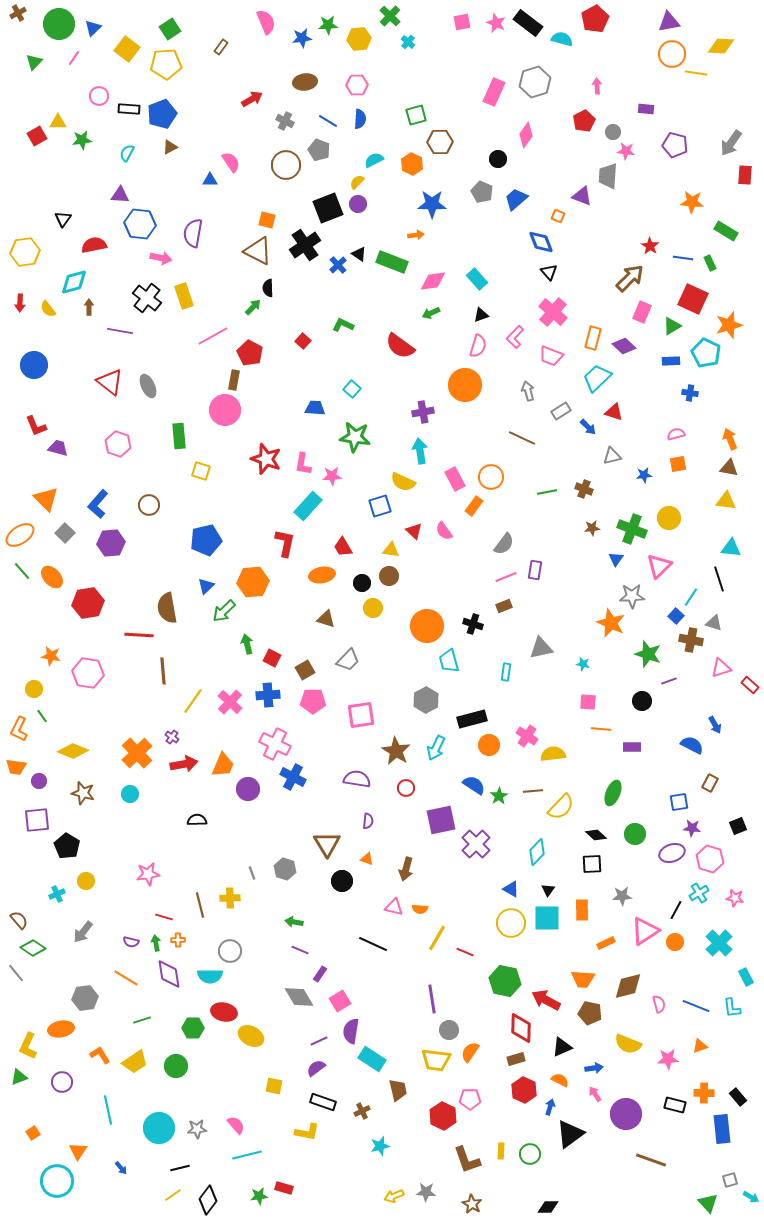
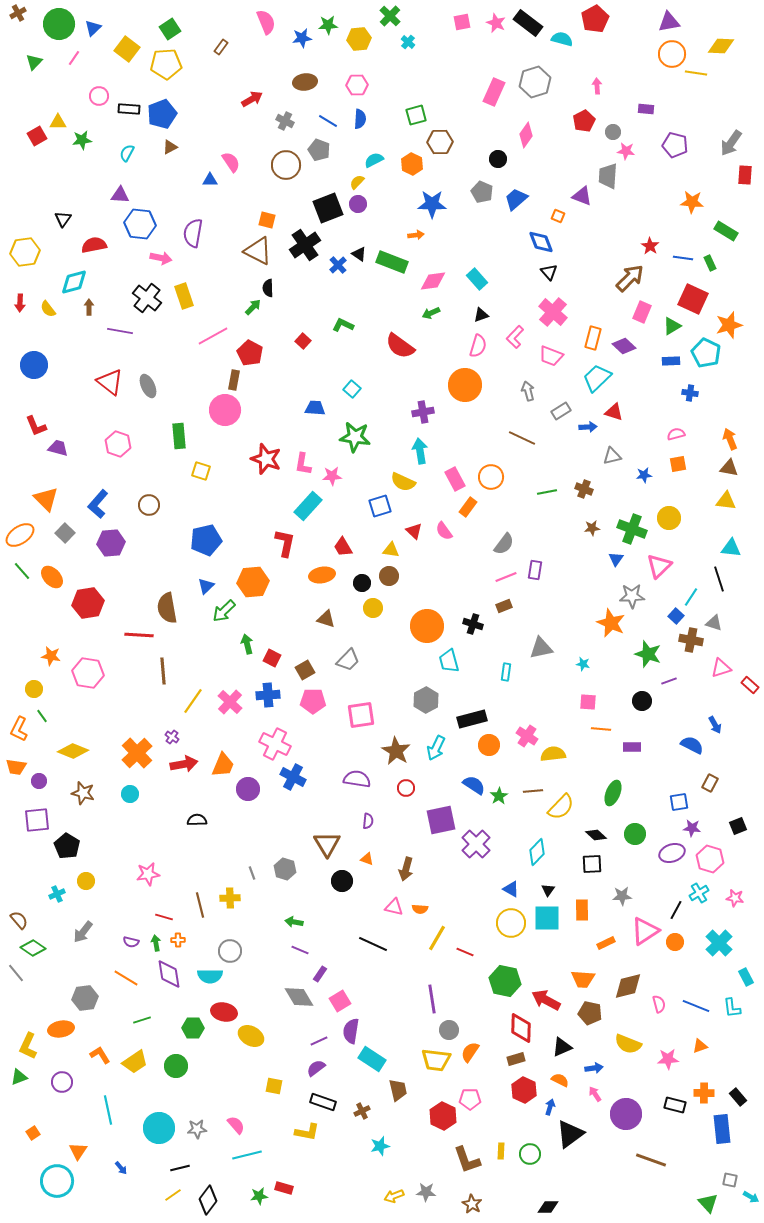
blue arrow at (588, 427): rotated 48 degrees counterclockwise
orange rectangle at (474, 506): moved 6 px left, 1 px down
gray square at (730, 1180): rotated 28 degrees clockwise
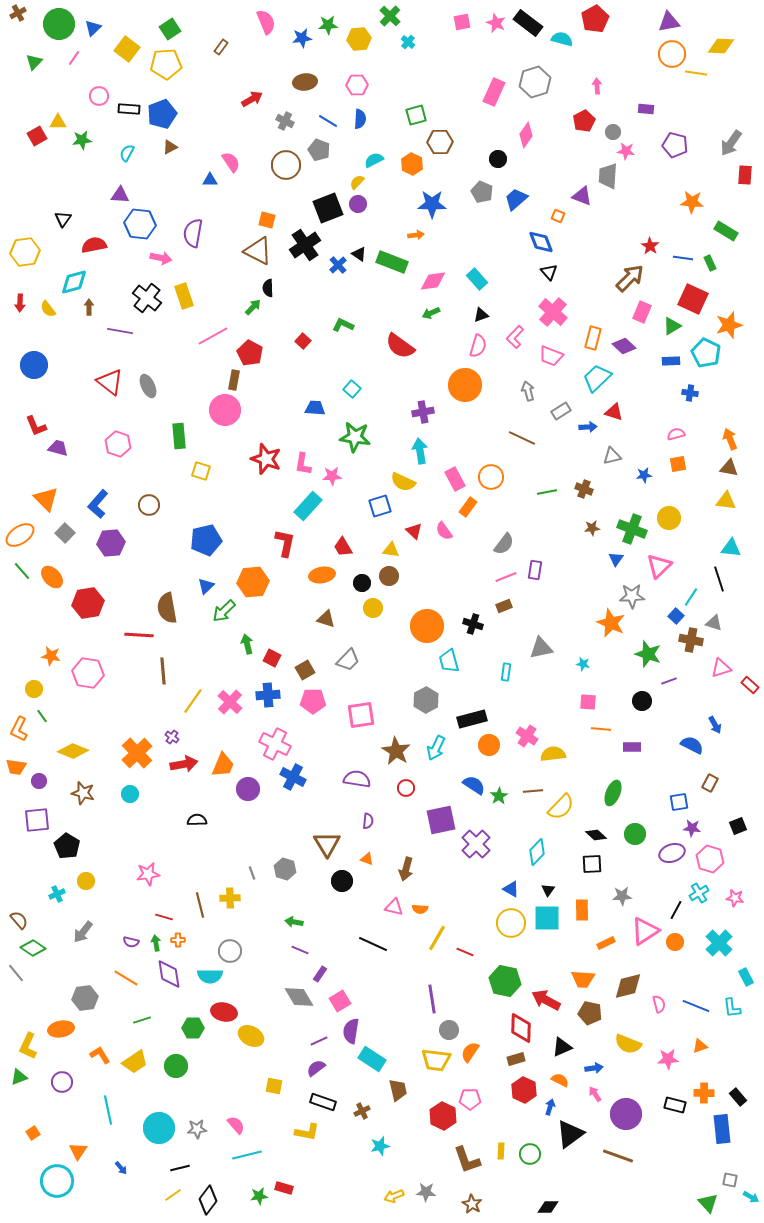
brown line at (651, 1160): moved 33 px left, 4 px up
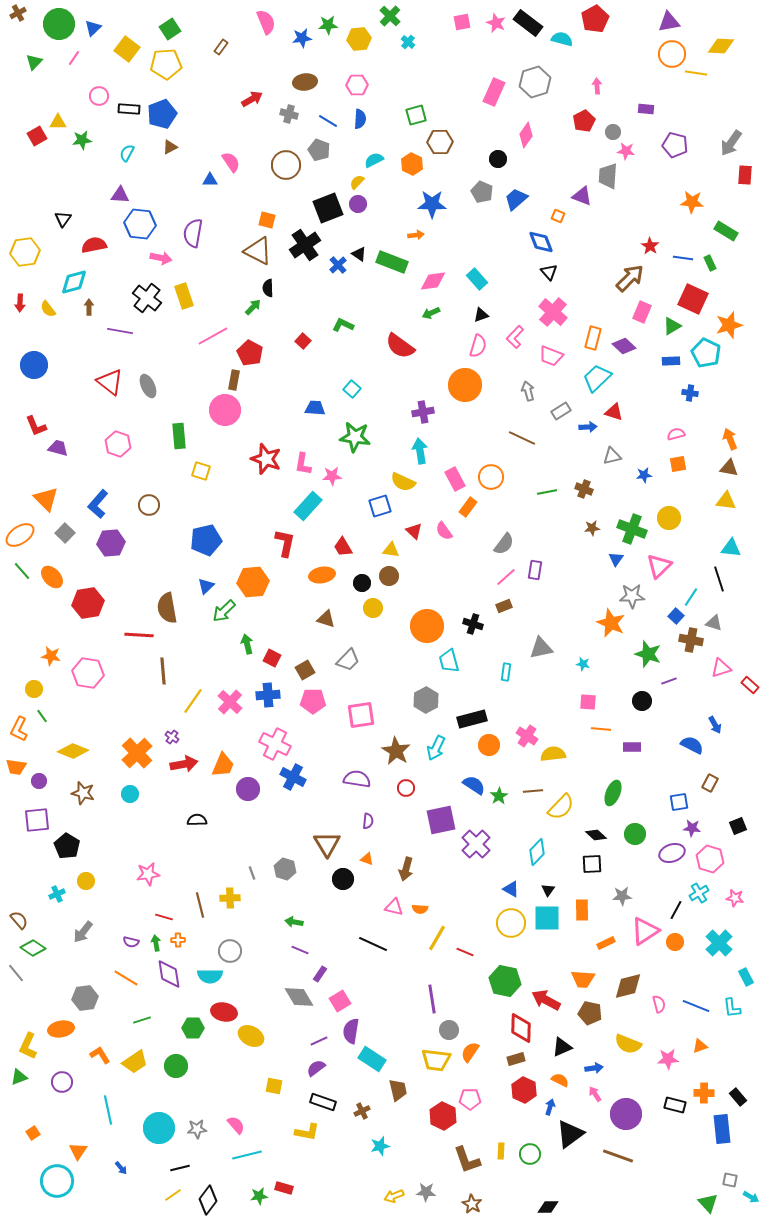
gray cross at (285, 121): moved 4 px right, 7 px up; rotated 12 degrees counterclockwise
pink line at (506, 577): rotated 20 degrees counterclockwise
black circle at (342, 881): moved 1 px right, 2 px up
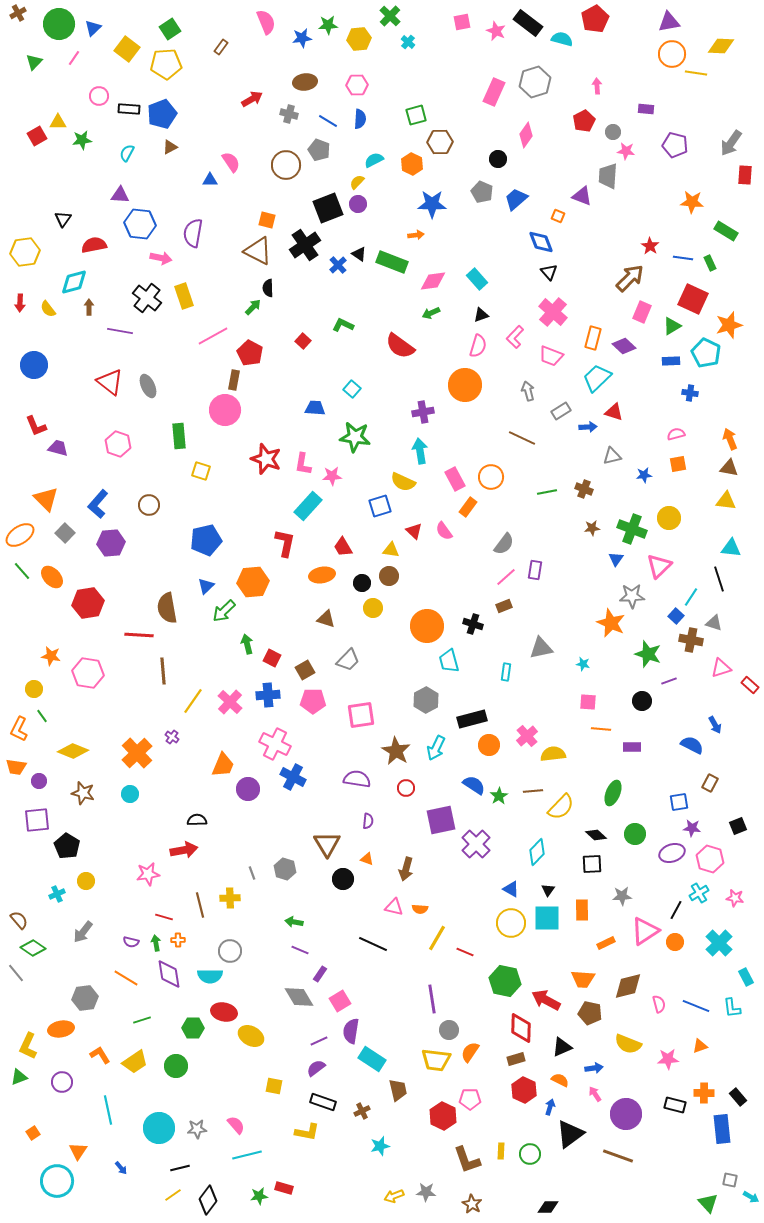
pink star at (496, 23): moved 8 px down
pink cross at (527, 736): rotated 15 degrees clockwise
red arrow at (184, 764): moved 86 px down
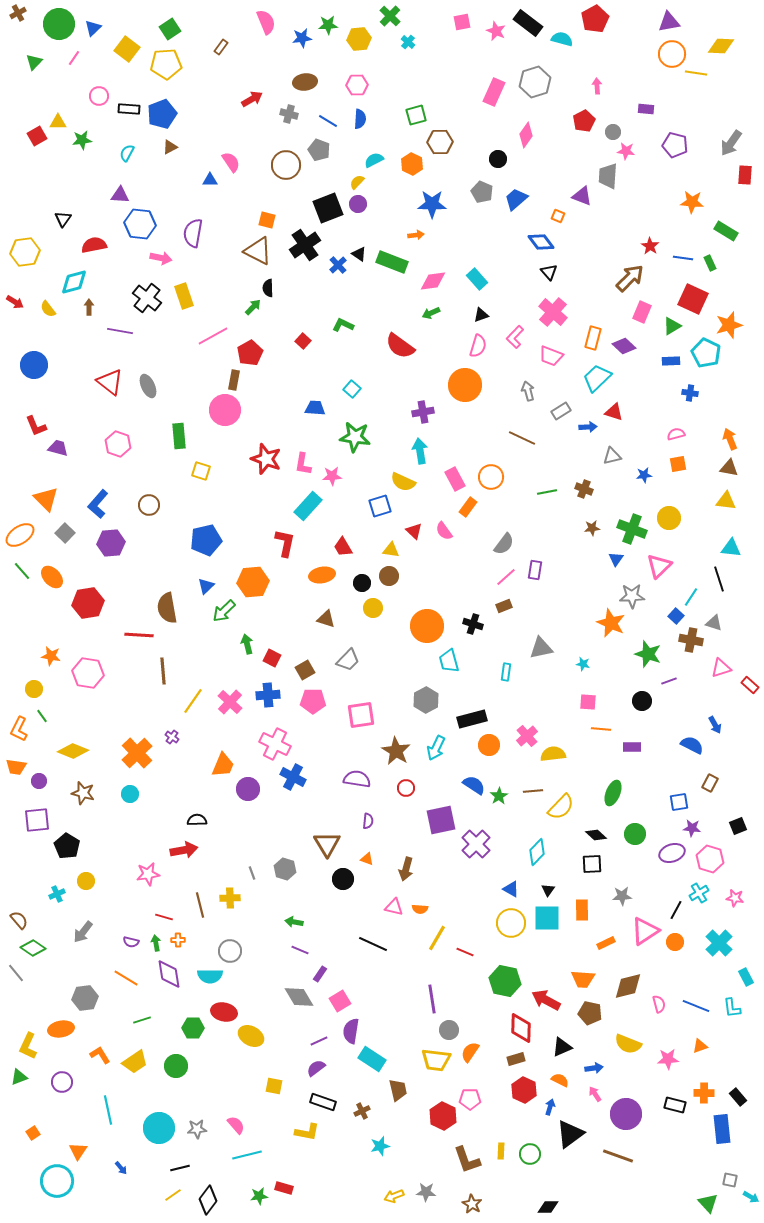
blue diamond at (541, 242): rotated 16 degrees counterclockwise
red arrow at (20, 303): moved 5 px left, 1 px up; rotated 60 degrees counterclockwise
red pentagon at (250, 353): rotated 15 degrees clockwise
